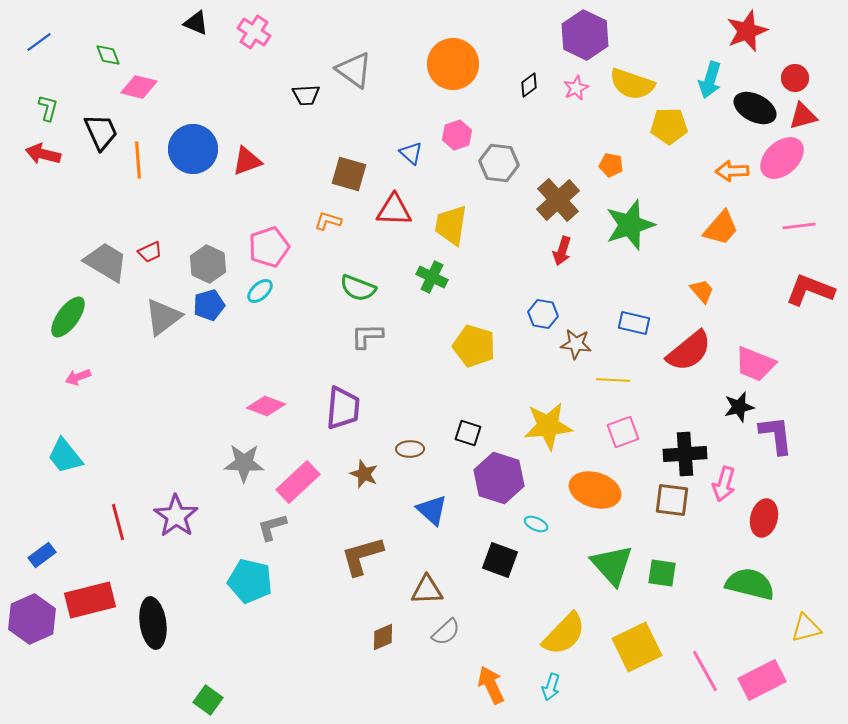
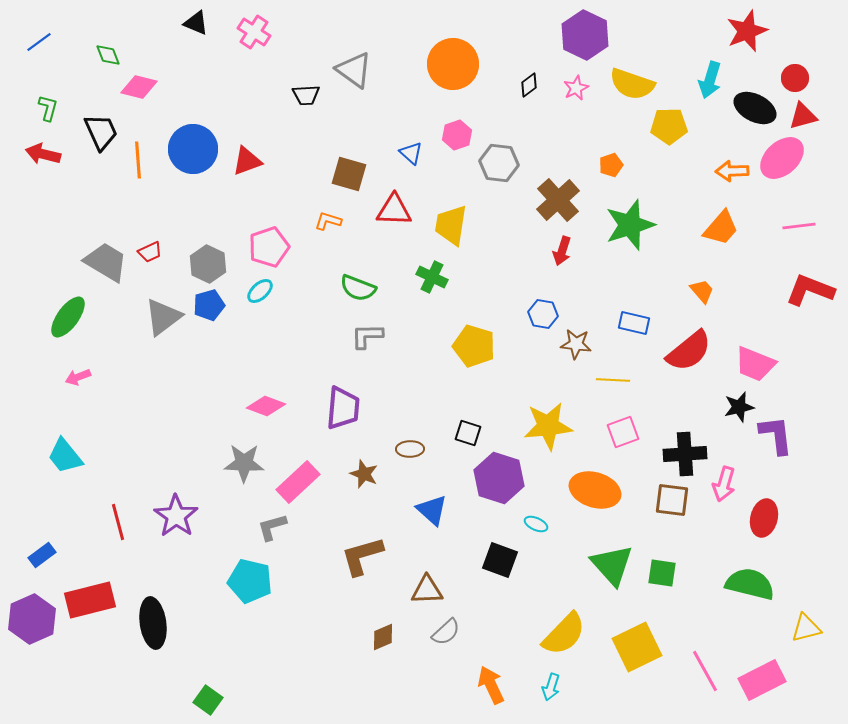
orange pentagon at (611, 165): rotated 30 degrees counterclockwise
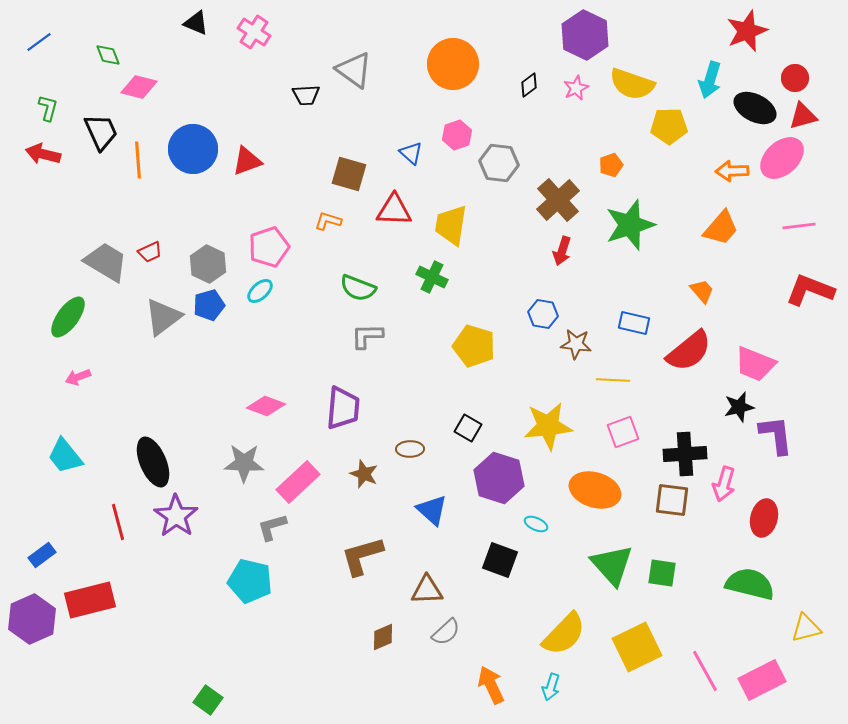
black square at (468, 433): moved 5 px up; rotated 12 degrees clockwise
black ellipse at (153, 623): moved 161 px up; rotated 15 degrees counterclockwise
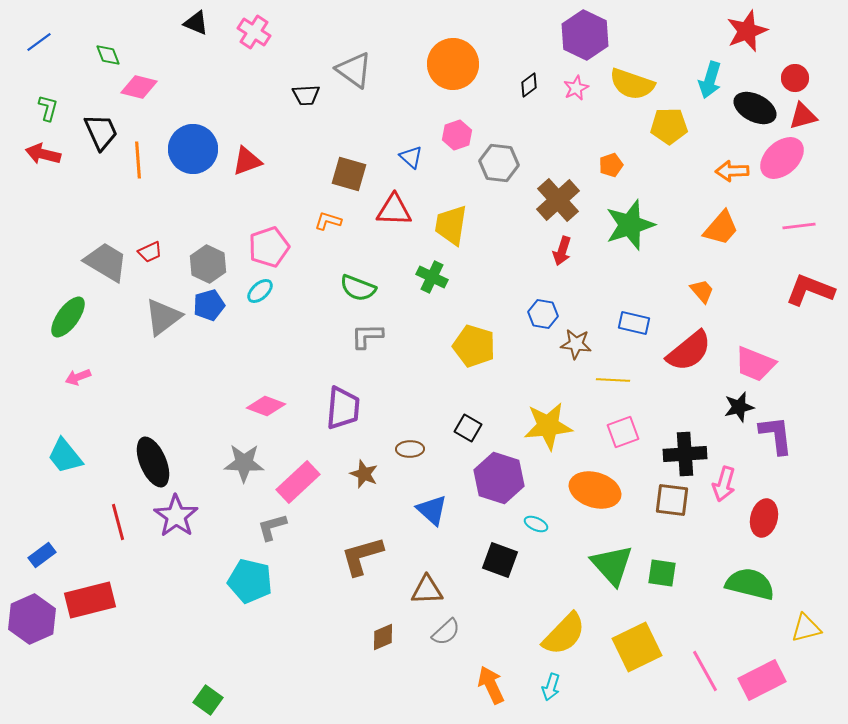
blue triangle at (411, 153): moved 4 px down
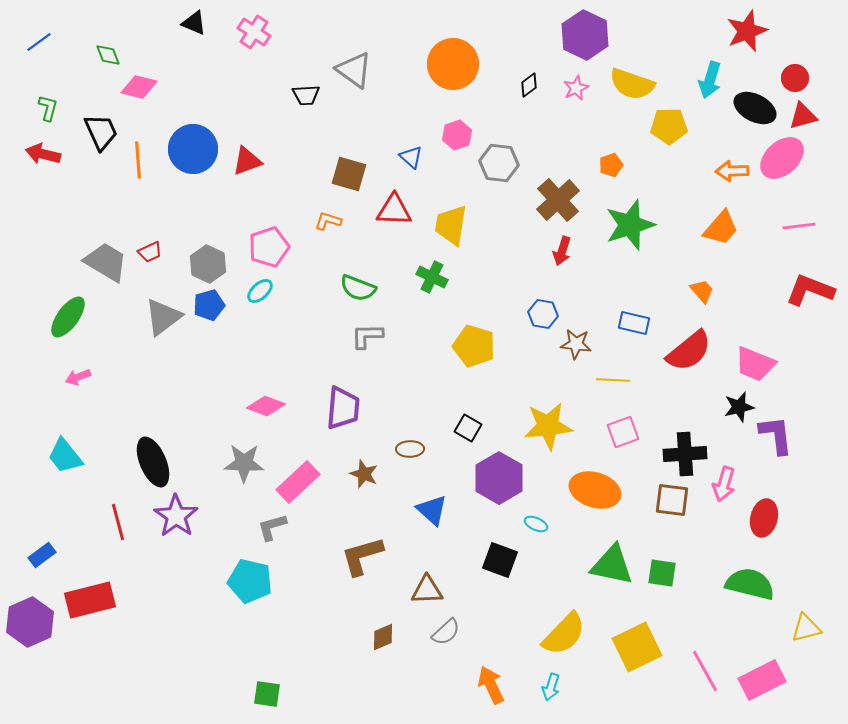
black triangle at (196, 23): moved 2 px left
purple hexagon at (499, 478): rotated 12 degrees clockwise
green triangle at (612, 565): rotated 36 degrees counterclockwise
purple hexagon at (32, 619): moved 2 px left, 3 px down
green square at (208, 700): moved 59 px right, 6 px up; rotated 28 degrees counterclockwise
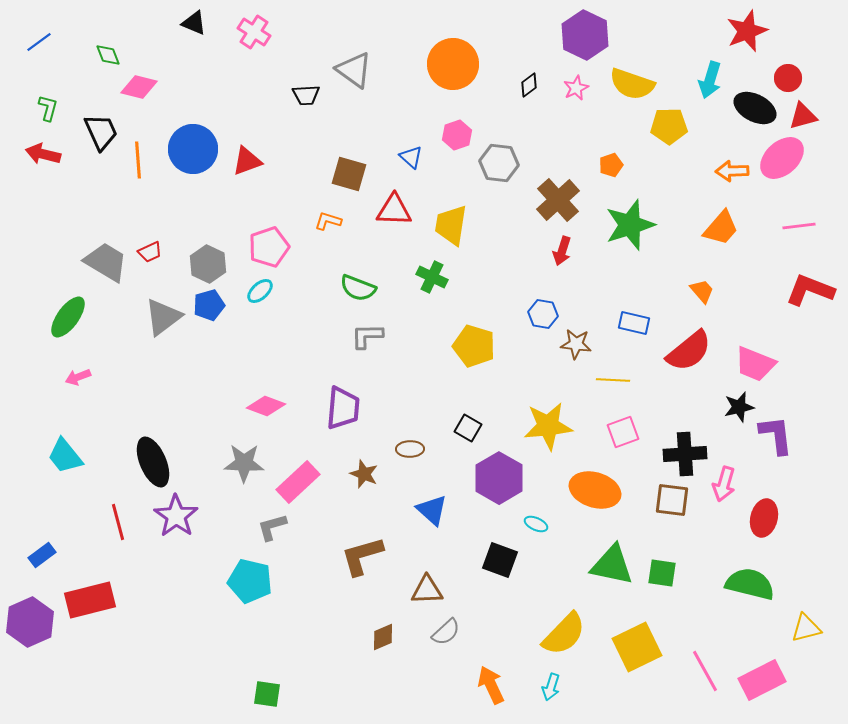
red circle at (795, 78): moved 7 px left
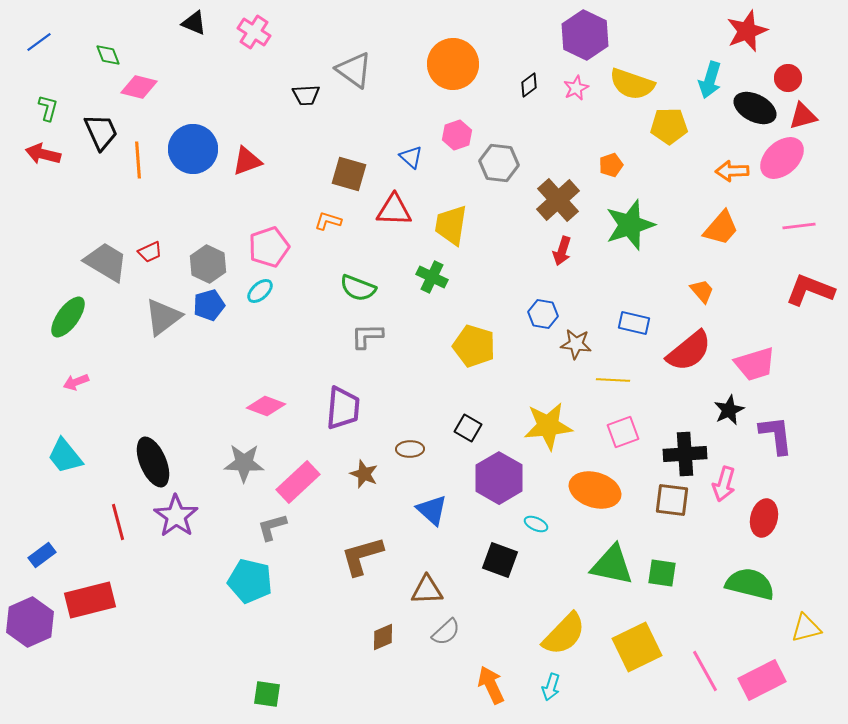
pink trapezoid at (755, 364): rotated 39 degrees counterclockwise
pink arrow at (78, 377): moved 2 px left, 5 px down
black star at (739, 407): moved 10 px left, 3 px down; rotated 12 degrees counterclockwise
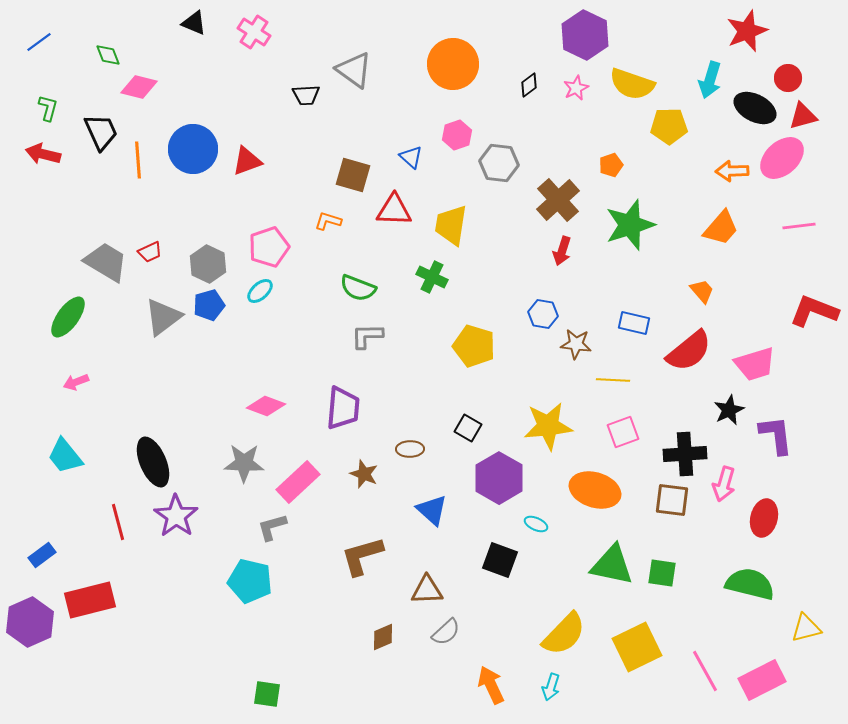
brown square at (349, 174): moved 4 px right, 1 px down
red L-shape at (810, 290): moved 4 px right, 21 px down
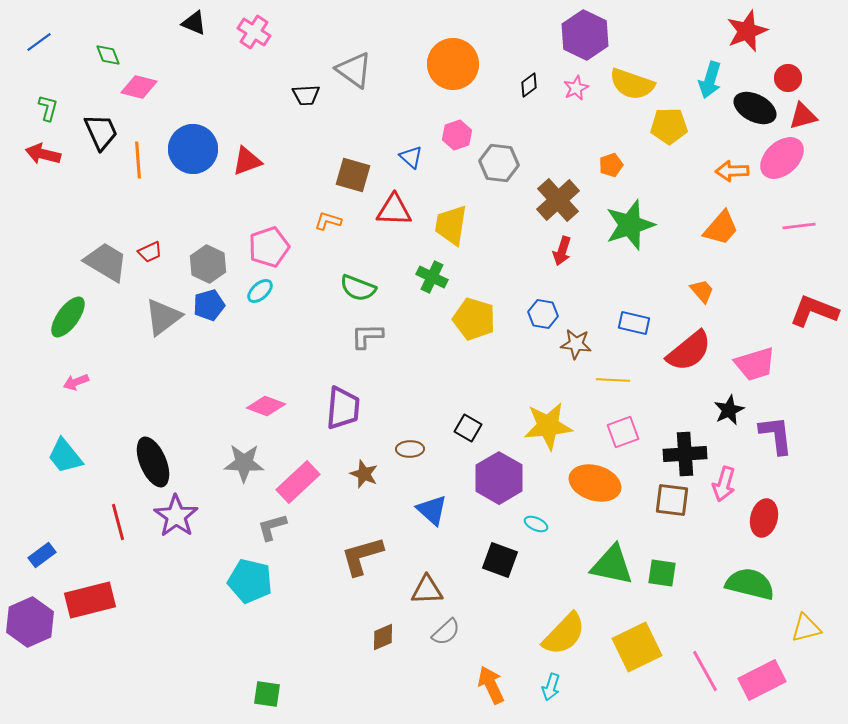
yellow pentagon at (474, 346): moved 27 px up
orange ellipse at (595, 490): moved 7 px up
